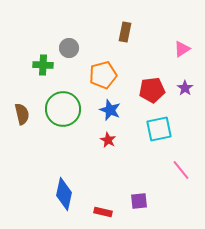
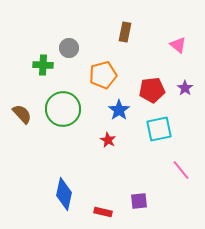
pink triangle: moved 4 px left, 4 px up; rotated 48 degrees counterclockwise
blue star: moved 9 px right; rotated 15 degrees clockwise
brown semicircle: rotated 30 degrees counterclockwise
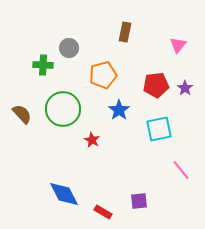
pink triangle: rotated 30 degrees clockwise
red pentagon: moved 4 px right, 5 px up
red star: moved 16 px left
blue diamond: rotated 40 degrees counterclockwise
red rectangle: rotated 18 degrees clockwise
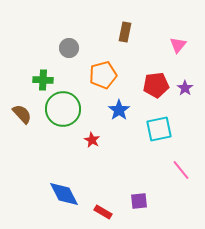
green cross: moved 15 px down
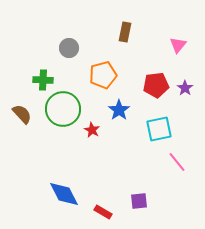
red star: moved 10 px up
pink line: moved 4 px left, 8 px up
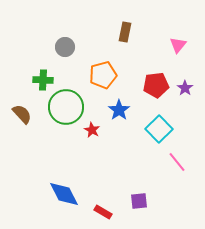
gray circle: moved 4 px left, 1 px up
green circle: moved 3 px right, 2 px up
cyan square: rotated 32 degrees counterclockwise
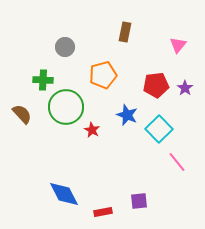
blue star: moved 8 px right, 5 px down; rotated 15 degrees counterclockwise
red rectangle: rotated 42 degrees counterclockwise
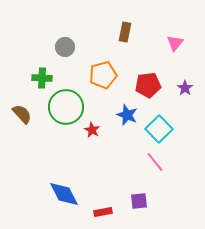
pink triangle: moved 3 px left, 2 px up
green cross: moved 1 px left, 2 px up
red pentagon: moved 8 px left
pink line: moved 22 px left
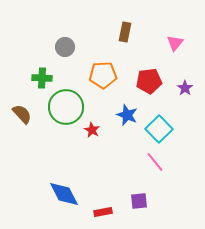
orange pentagon: rotated 12 degrees clockwise
red pentagon: moved 1 px right, 4 px up
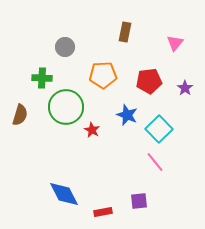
brown semicircle: moved 2 px left, 1 px down; rotated 60 degrees clockwise
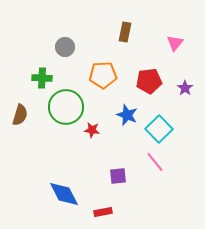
red star: rotated 21 degrees counterclockwise
purple square: moved 21 px left, 25 px up
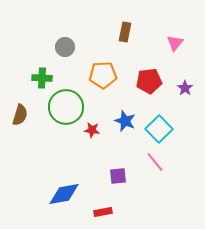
blue star: moved 2 px left, 6 px down
blue diamond: rotated 72 degrees counterclockwise
